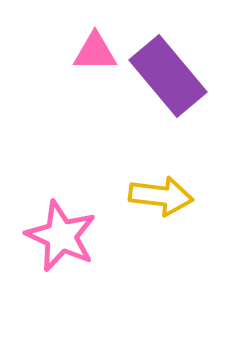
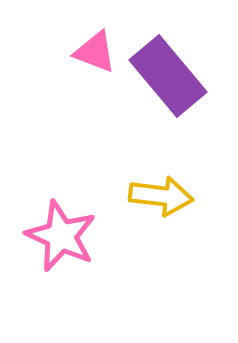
pink triangle: rotated 21 degrees clockwise
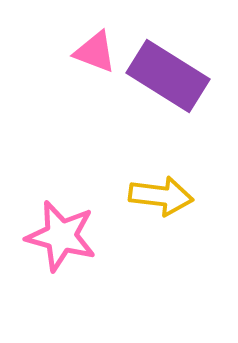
purple rectangle: rotated 18 degrees counterclockwise
pink star: rotated 10 degrees counterclockwise
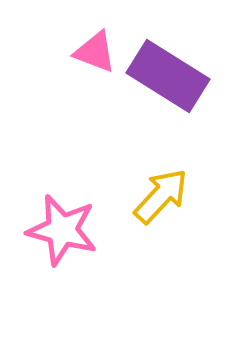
yellow arrow: rotated 54 degrees counterclockwise
pink star: moved 1 px right, 6 px up
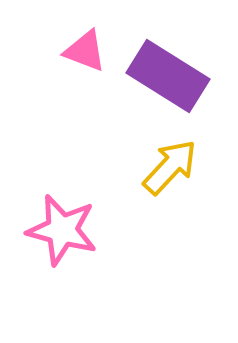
pink triangle: moved 10 px left, 1 px up
yellow arrow: moved 9 px right, 29 px up
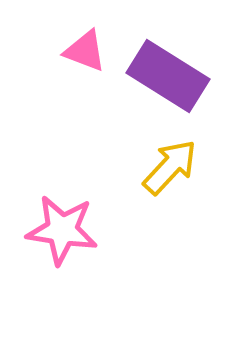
pink star: rotated 6 degrees counterclockwise
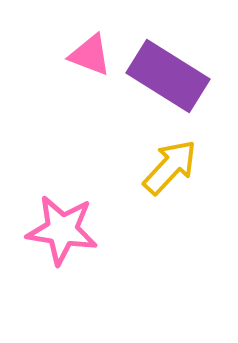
pink triangle: moved 5 px right, 4 px down
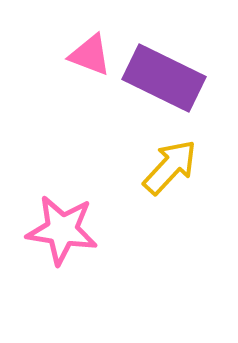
purple rectangle: moved 4 px left, 2 px down; rotated 6 degrees counterclockwise
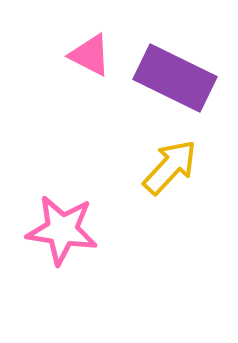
pink triangle: rotated 6 degrees clockwise
purple rectangle: moved 11 px right
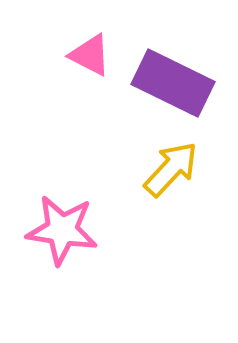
purple rectangle: moved 2 px left, 5 px down
yellow arrow: moved 1 px right, 2 px down
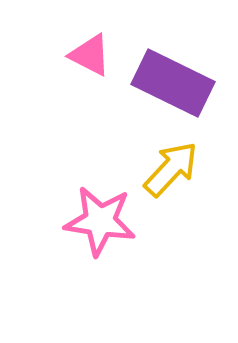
pink star: moved 38 px right, 9 px up
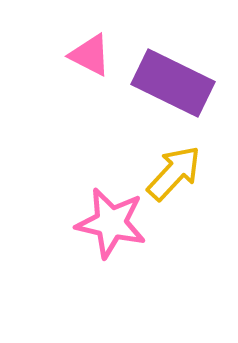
yellow arrow: moved 3 px right, 4 px down
pink star: moved 11 px right, 2 px down; rotated 4 degrees clockwise
